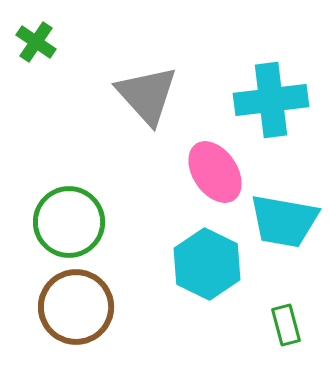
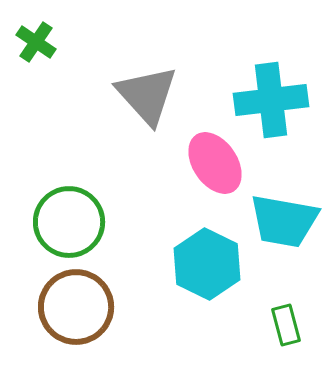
pink ellipse: moved 9 px up
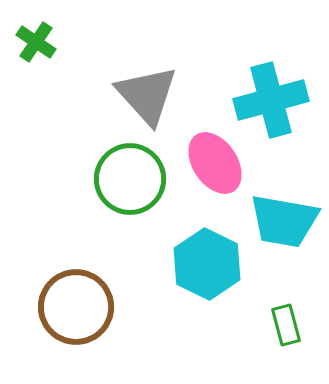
cyan cross: rotated 8 degrees counterclockwise
green circle: moved 61 px right, 43 px up
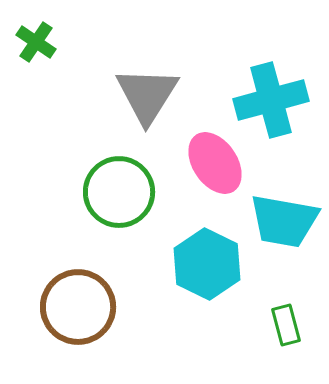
gray triangle: rotated 14 degrees clockwise
green circle: moved 11 px left, 13 px down
brown circle: moved 2 px right
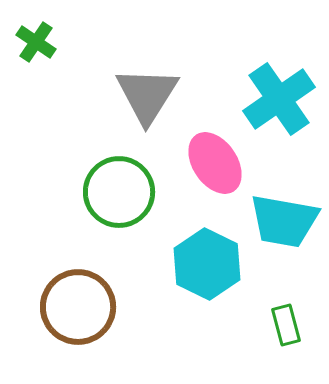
cyan cross: moved 8 px right, 1 px up; rotated 20 degrees counterclockwise
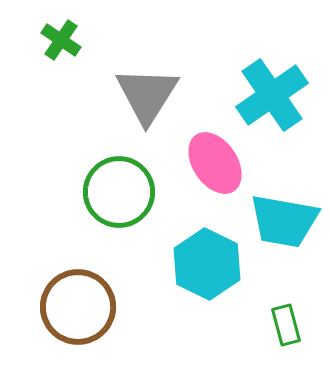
green cross: moved 25 px right, 2 px up
cyan cross: moved 7 px left, 4 px up
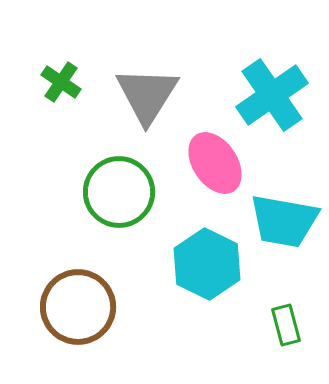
green cross: moved 42 px down
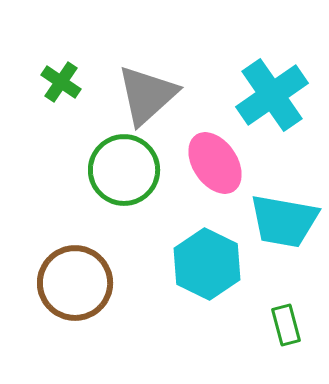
gray triangle: rotated 16 degrees clockwise
green circle: moved 5 px right, 22 px up
brown circle: moved 3 px left, 24 px up
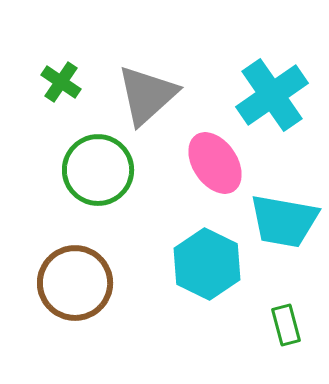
green circle: moved 26 px left
